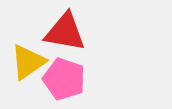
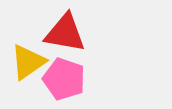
red triangle: moved 1 px down
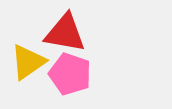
pink pentagon: moved 6 px right, 5 px up
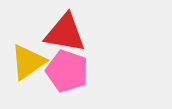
pink pentagon: moved 3 px left, 3 px up
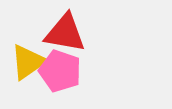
pink pentagon: moved 7 px left
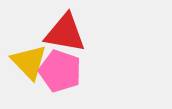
yellow triangle: moved 1 px right; rotated 39 degrees counterclockwise
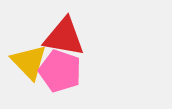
red triangle: moved 1 px left, 4 px down
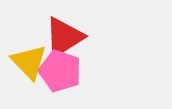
red triangle: rotated 42 degrees counterclockwise
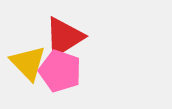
yellow triangle: moved 1 px left, 1 px down
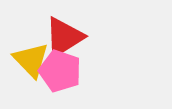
yellow triangle: moved 3 px right, 3 px up
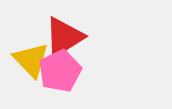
pink pentagon: rotated 27 degrees clockwise
